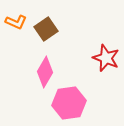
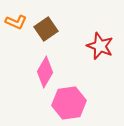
red star: moved 6 px left, 12 px up
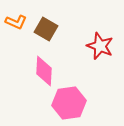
brown square: rotated 25 degrees counterclockwise
pink diamond: moved 1 px left, 1 px up; rotated 28 degrees counterclockwise
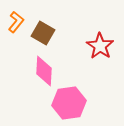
orange L-shape: rotated 75 degrees counterclockwise
brown square: moved 3 px left, 4 px down
red star: rotated 12 degrees clockwise
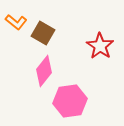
orange L-shape: rotated 90 degrees clockwise
pink diamond: rotated 36 degrees clockwise
pink hexagon: moved 1 px right, 2 px up
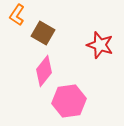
orange L-shape: moved 1 px right, 7 px up; rotated 85 degrees clockwise
red star: moved 1 px up; rotated 16 degrees counterclockwise
pink hexagon: moved 1 px left
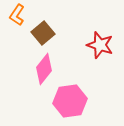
brown square: rotated 20 degrees clockwise
pink diamond: moved 2 px up
pink hexagon: moved 1 px right
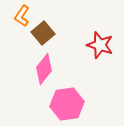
orange L-shape: moved 5 px right, 1 px down
pink hexagon: moved 3 px left, 3 px down
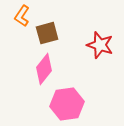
brown square: moved 4 px right; rotated 25 degrees clockwise
